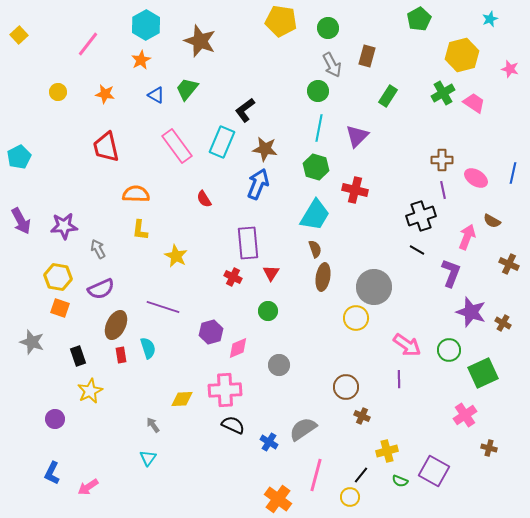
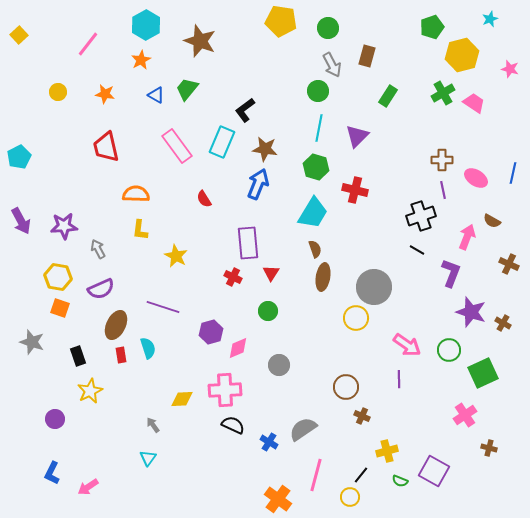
green pentagon at (419, 19): moved 13 px right, 8 px down; rotated 10 degrees clockwise
cyan trapezoid at (315, 215): moved 2 px left, 2 px up
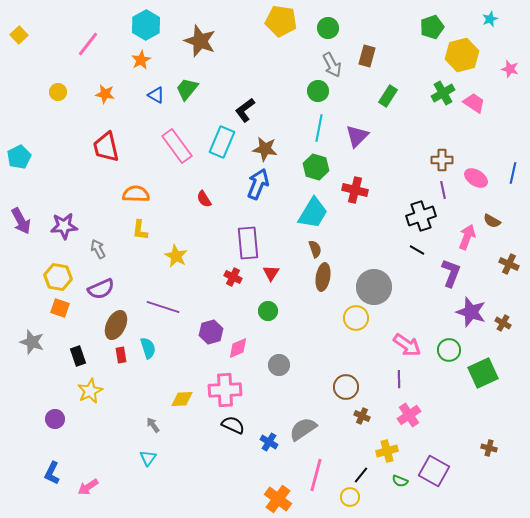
pink cross at (465, 415): moved 56 px left
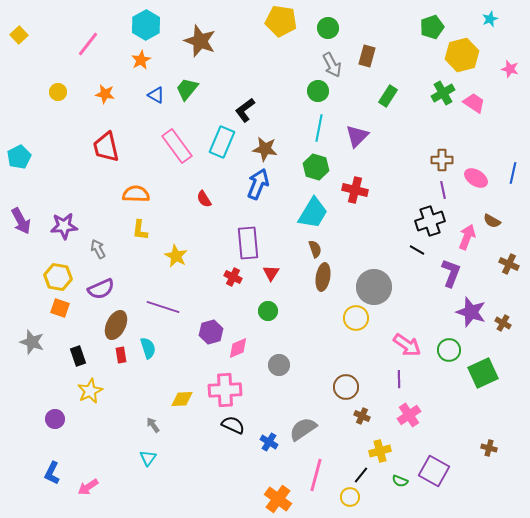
black cross at (421, 216): moved 9 px right, 5 px down
yellow cross at (387, 451): moved 7 px left
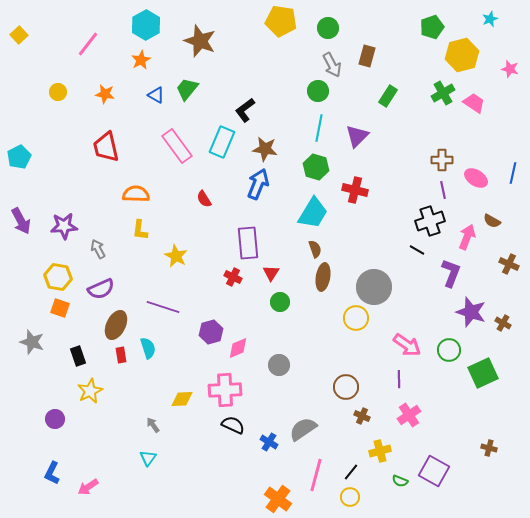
green circle at (268, 311): moved 12 px right, 9 px up
black line at (361, 475): moved 10 px left, 3 px up
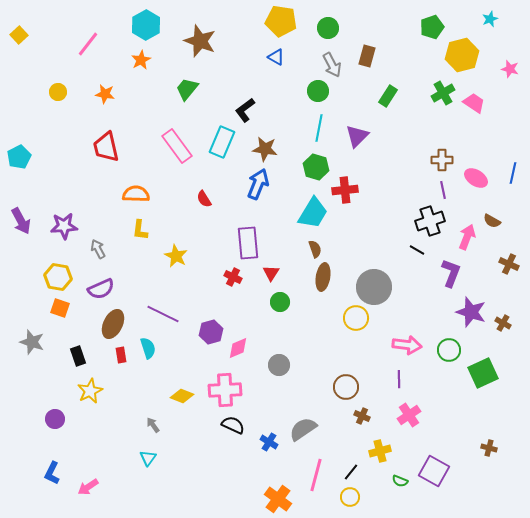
blue triangle at (156, 95): moved 120 px right, 38 px up
red cross at (355, 190): moved 10 px left; rotated 20 degrees counterclockwise
purple line at (163, 307): moved 7 px down; rotated 8 degrees clockwise
brown ellipse at (116, 325): moved 3 px left, 1 px up
pink arrow at (407, 345): rotated 28 degrees counterclockwise
yellow diamond at (182, 399): moved 3 px up; rotated 25 degrees clockwise
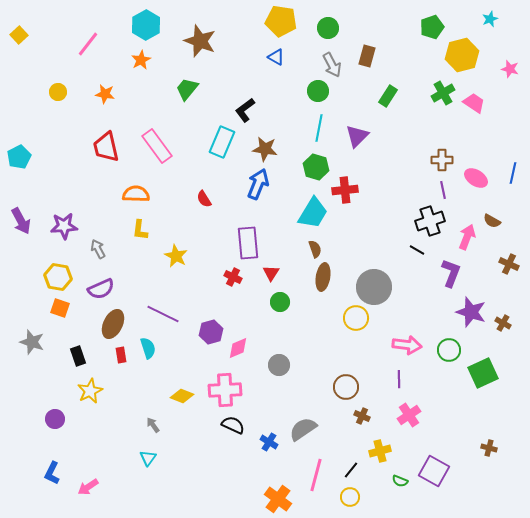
pink rectangle at (177, 146): moved 20 px left
black line at (351, 472): moved 2 px up
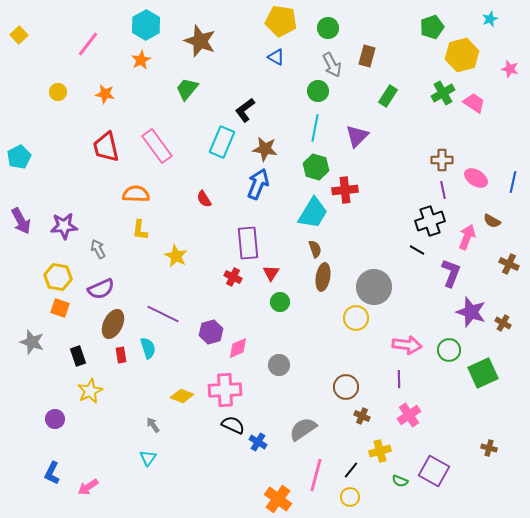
cyan line at (319, 128): moved 4 px left
blue line at (513, 173): moved 9 px down
blue cross at (269, 442): moved 11 px left
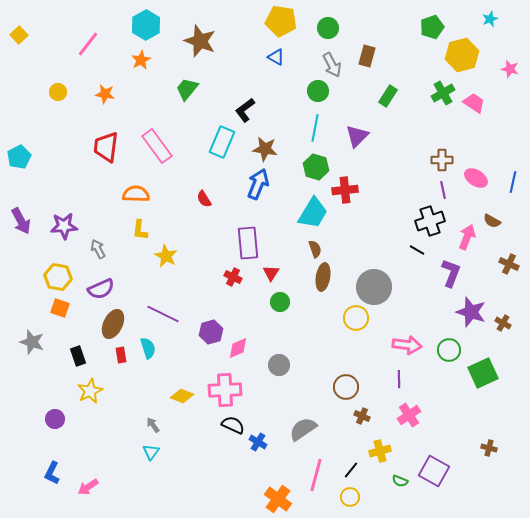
red trapezoid at (106, 147): rotated 20 degrees clockwise
yellow star at (176, 256): moved 10 px left
cyan triangle at (148, 458): moved 3 px right, 6 px up
